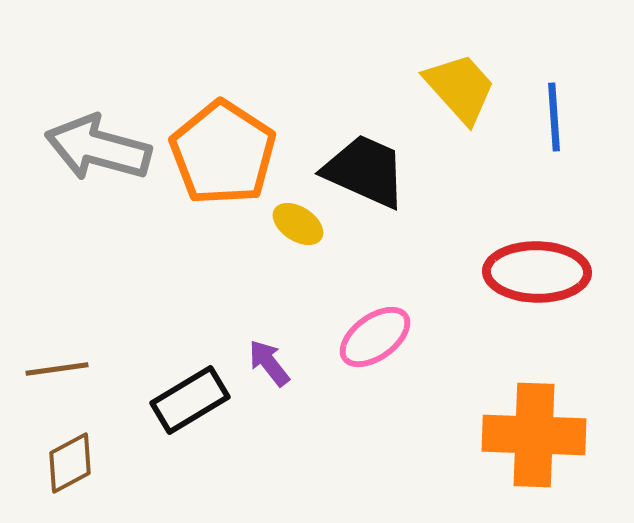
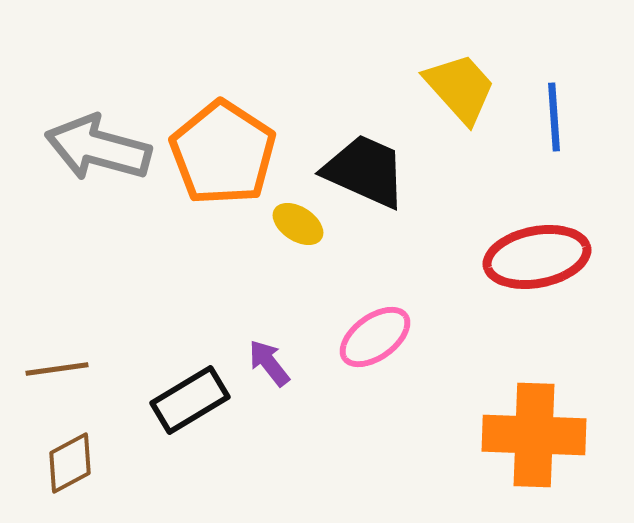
red ellipse: moved 15 px up; rotated 12 degrees counterclockwise
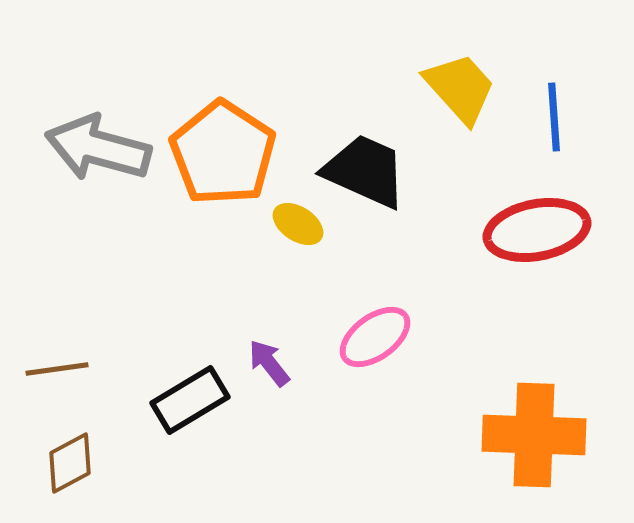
red ellipse: moved 27 px up
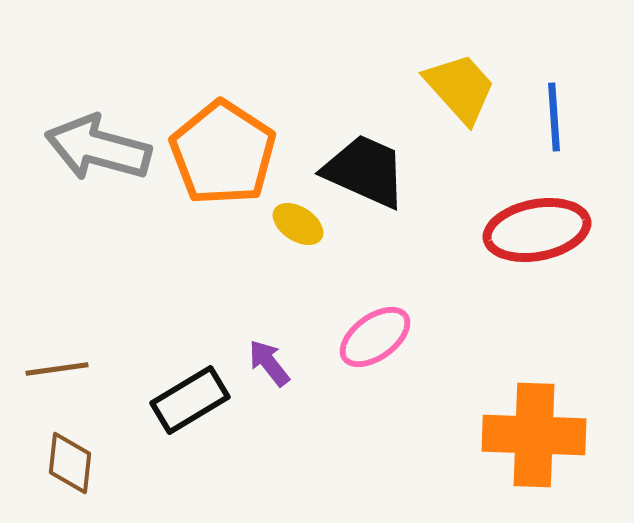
brown diamond: rotated 56 degrees counterclockwise
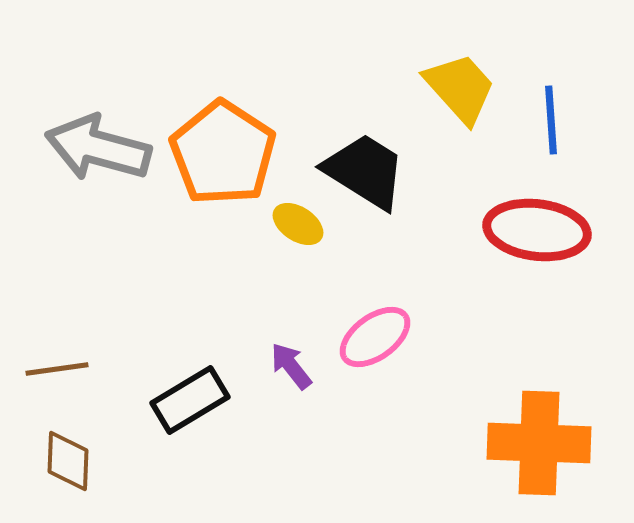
blue line: moved 3 px left, 3 px down
black trapezoid: rotated 8 degrees clockwise
red ellipse: rotated 18 degrees clockwise
purple arrow: moved 22 px right, 3 px down
orange cross: moved 5 px right, 8 px down
brown diamond: moved 2 px left, 2 px up; rotated 4 degrees counterclockwise
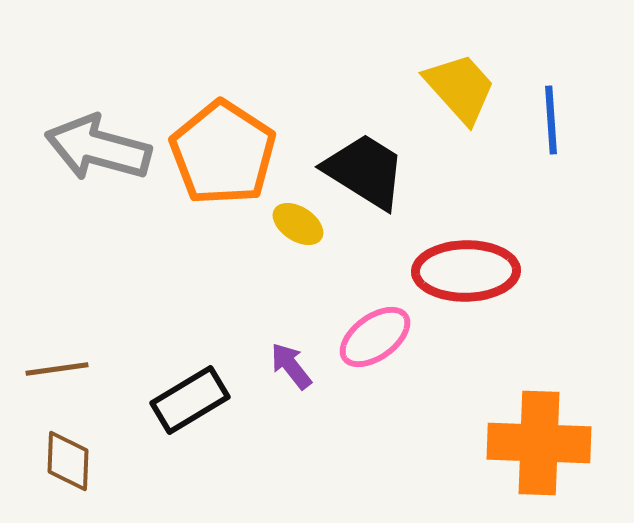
red ellipse: moved 71 px left, 41 px down; rotated 8 degrees counterclockwise
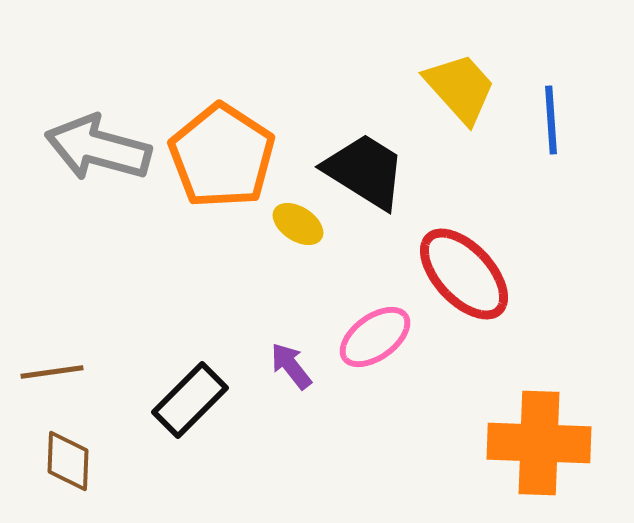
orange pentagon: moved 1 px left, 3 px down
red ellipse: moved 2 px left, 3 px down; rotated 48 degrees clockwise
brown line: moved 5 px left, 3 px down
black rectangle: rotated 14 degrees counterclockwise
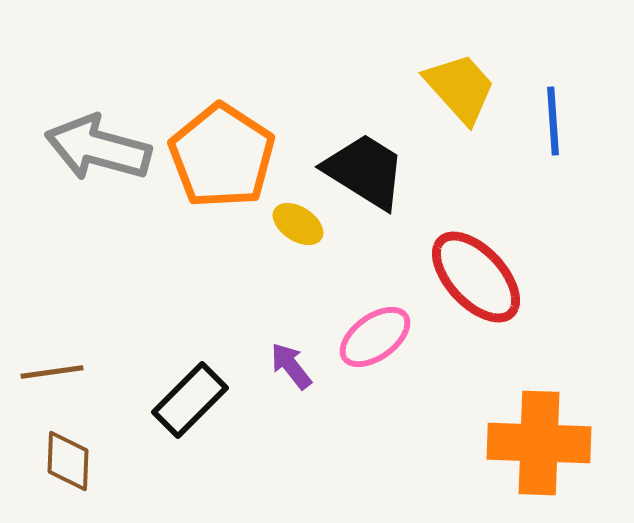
blue line: moved 2 px right, 1 px down
red ellipse: moved 12 px right, 3 px down
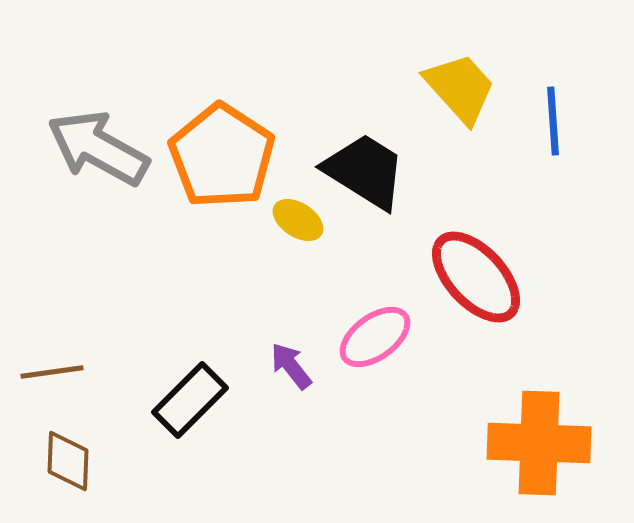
gray arrow: rotated 14 degrees clockwise
yellow ellipse: moved 4 px up
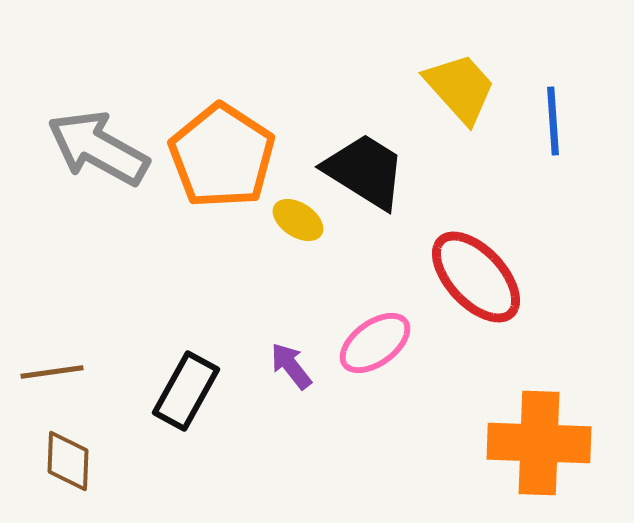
pink ellipse: moved 6 px down
black rectangle: moved 4 px left, 9 px up; rotated 16 degrees counterclockwise
